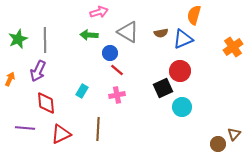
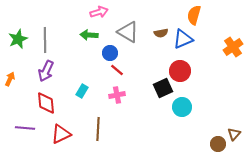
purple arrow: moved 8 px right
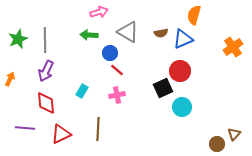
brown circle: moved 1 px left
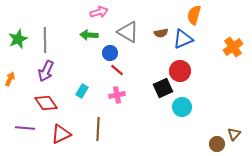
red diamond: rotated 30 degrees counterclockwise
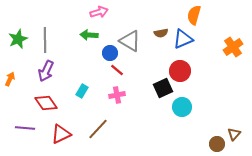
gray triangle: moved 2 px right, 9 px down
brown line: rotated 40 degrees clockwise
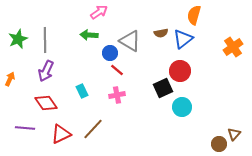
pink arrow: rotated 18 degrees counterclockwise
blue triangle: rotated 15 degrees counterclockwise
cyan rectangle: rotated 56 degrees counterclockwise
brown line: moved 5 px left
brown circle: moved 2 px right
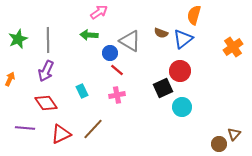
brown semicircle: rotated 32 degrees clockwise
gray line: moved 3 px right
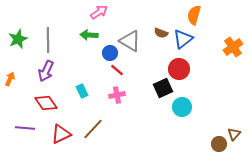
red circle: moved 1 px left, 2 px up
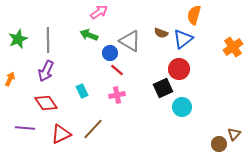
green arrow: rotated 18 degrees clockwise
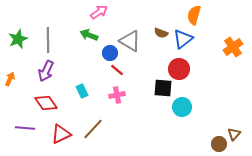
black square: rotated 30 degrees clockwise
